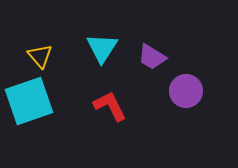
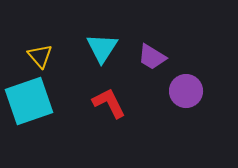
red L-shape: moved 1 px left, 3 px up
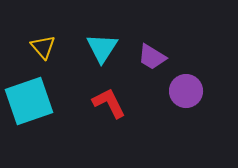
yellow triangle: moved 3 px right, 9 px up
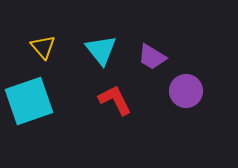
cyan triangle: moved 1 px left, 2 px down; rotated 12 degrees counterclockwise
red L-shape: moved 6 px right, 3 px up
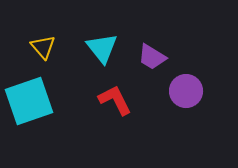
cyan triangle: moved 1 px right, 2 px up
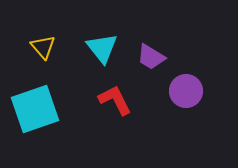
purple trapezoid: moved 1 px left
cyan square: moved 6 px right, 8 px down
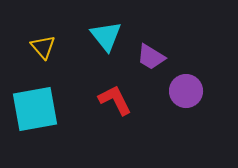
cyan triangle: moved 4 px right, 12 px up
cyan square: rotated 9 degrees clockwise
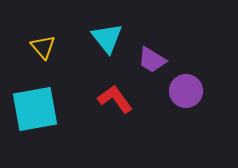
cyan triangle: moved 1 px right, 2 px down
purple trapezoid: moved 1 px right, 3 px down
red L-shape: moved 1 px up; rotated 9 degrees counterclockwise
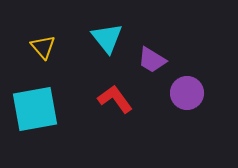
purple circle: moved 1 px right, 2 px down
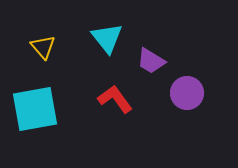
purple trapezoid: moved 1 px left, 1 px down
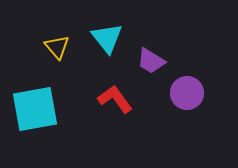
yellow triangle: moved 14 px right
